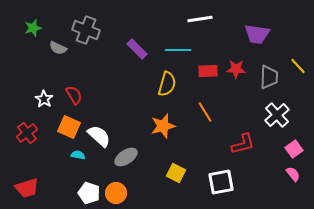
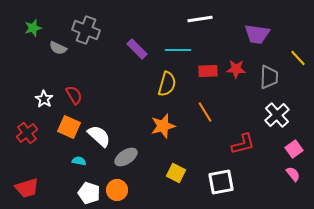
yellow line: moved 8 px up
cyan semicircle: moved 1 px right, 6 px down
orange circle: moved 1 px right, 3 px up
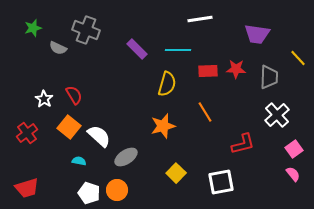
orange square: rotated 15 degrees clockwise
yellow square: rotated 18 degrees clockwise
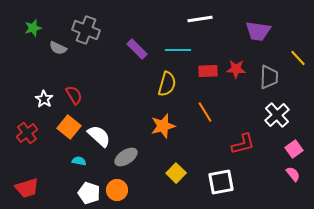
purple trapezoid: moved 1 px right, 3 px up
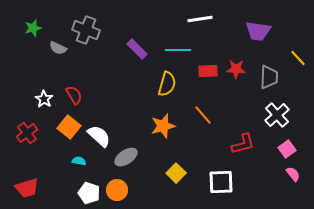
orange line: moved 2 px left, 3 px down; rotated 10 degrees counterclockwise
pink square: moved 7 px left
white square: rotated 8 degrees clockwise
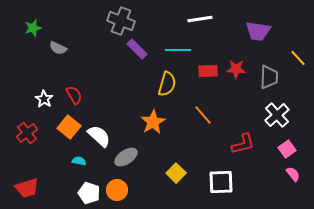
gray cross: moved 35 px right, 9 px up
orange star: moved 10 px left, 4 px up; rotated 15 degrees counterclockwise
